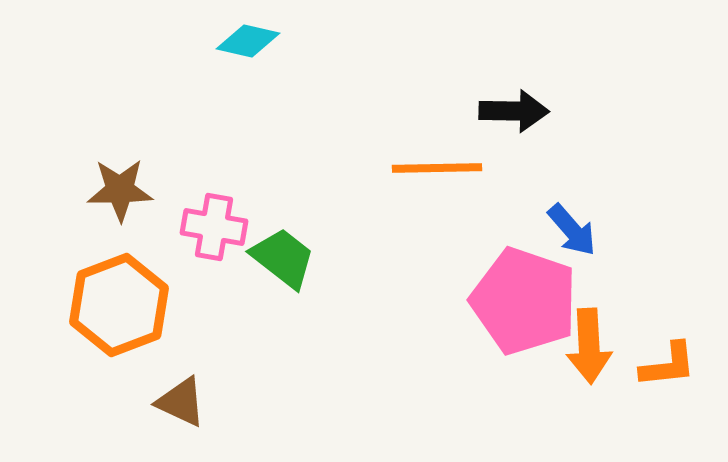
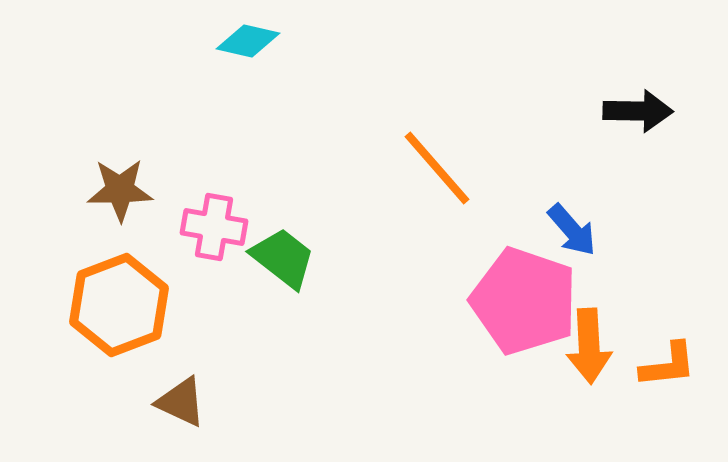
black arrow: moved 124 px right
orange line: rotated 50 degrees clockwise
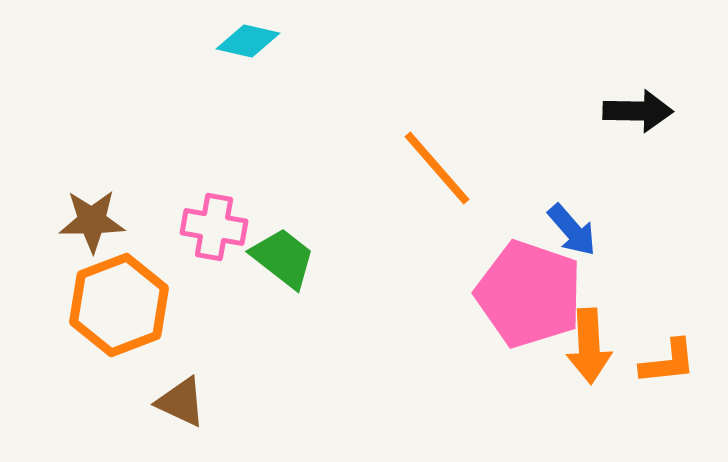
brown star: moved 28 px left, 31 px down
pink pentagon: moved 5 px right, 7 px up
orange L-shape: moved 3 px up
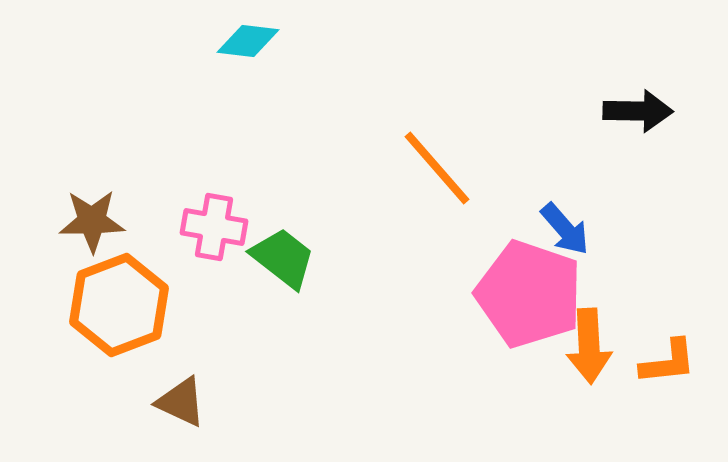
cyan diamond: rotated 6 degrees counterclockwise
blue arrow: moved 7 px left, 1 px up
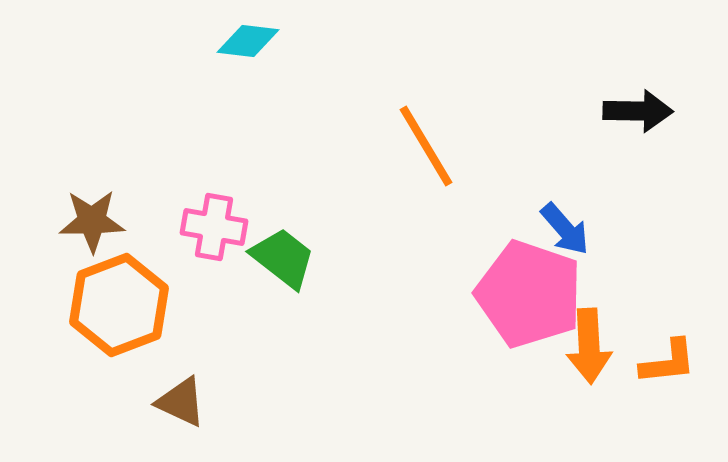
orange line: moved 11 px left, 22 px up; rotated 10 degrees clockwise
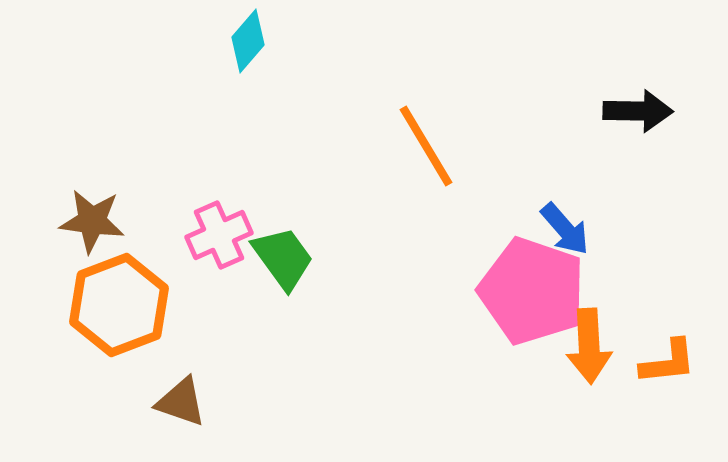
cyan diamond: rotated 56 degrees counterclockwise
brown star: rotated 8 degrees clockwise
pink cross: moved 5 px right, 8 px down; rotated 34 degrees counterclockwise
green trapezoid: rotated 16 degrees clockwise
pink pentagon: moved 3 px right, 3 px up
brown triangle: rotated 6 degrees counterclockwise
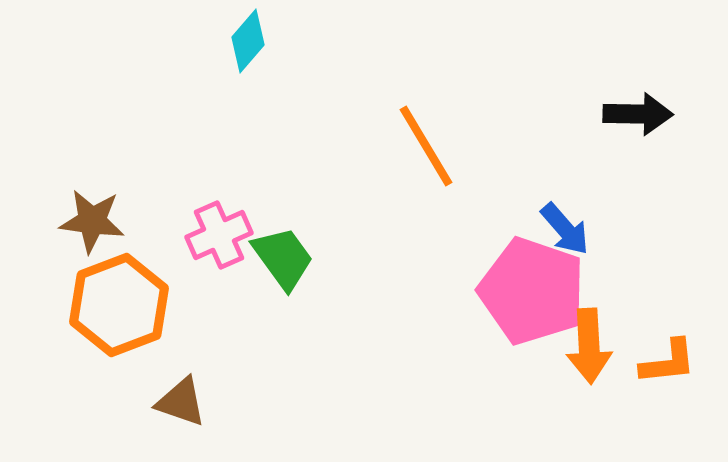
black arrow: moved 3 px down
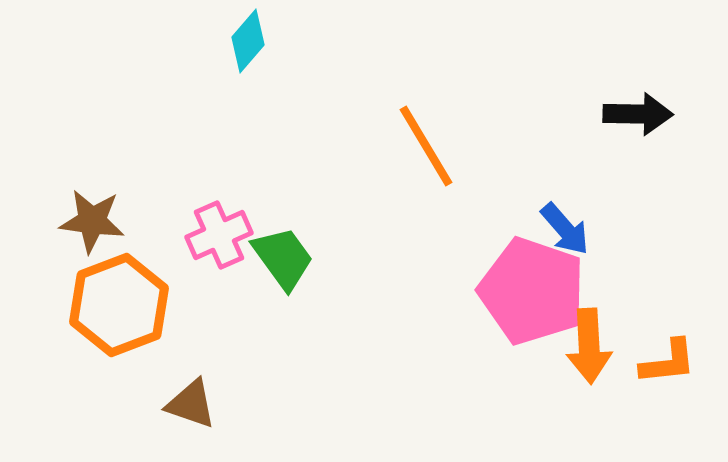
brown triangle: moved 10 px right, 2 px down
